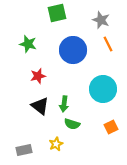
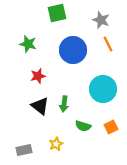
green semicircle: moved 11 px right, 2 px down
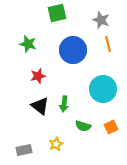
orange line: rotated 14 degrees clockwise
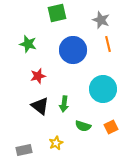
yellow star: moved 1 px up
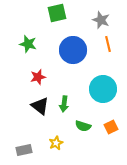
red star: moved 1 px down
